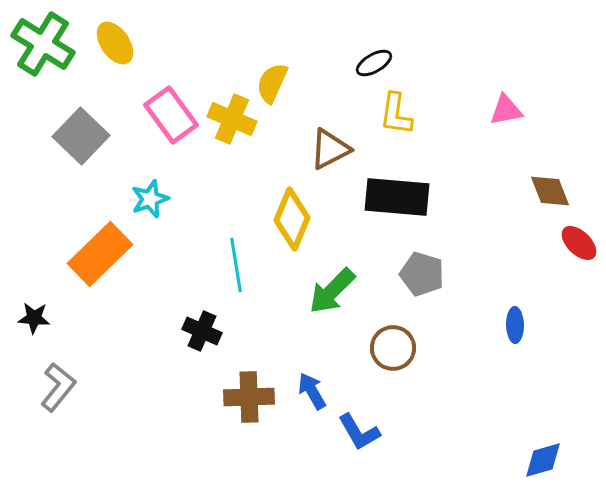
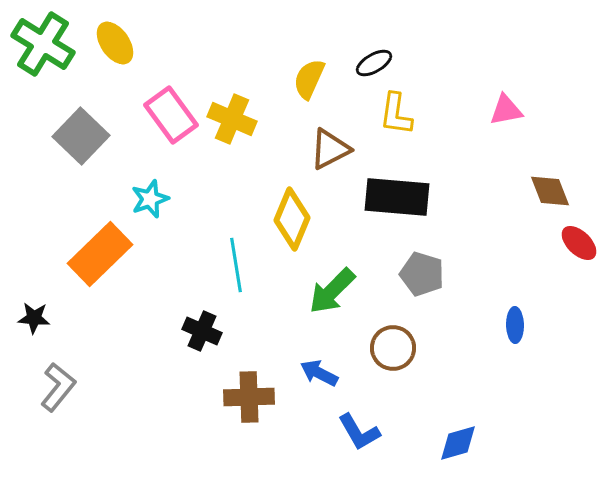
yellow semicircle: moved 37 px right, 4 px up
blue arrow: moved 7 px right, 18 px up; rotated 33 degrees counterclockwise
blue diamond: moved 85 px left, 17 px up
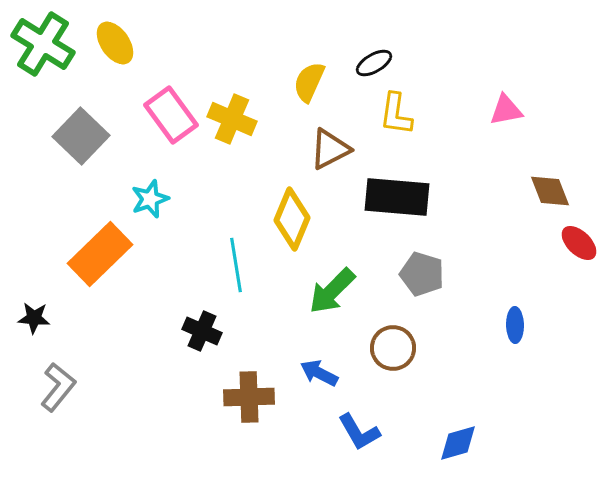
yellow semicircle: moved 3 px down
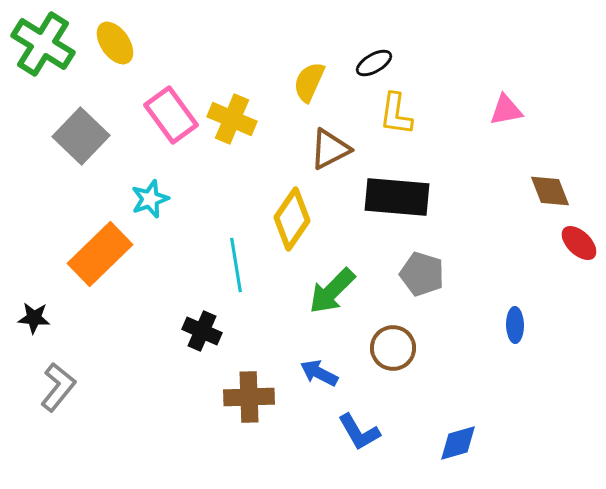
yellow diamond: rotated 12 degrees clockwise
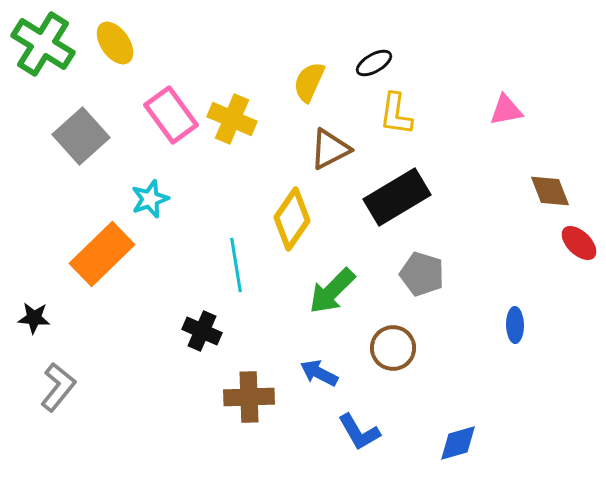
gray square: rotated 4 degrees clockwise
black rectangle: rotated 36 degrees counterclockwise
orange rectangle: moved 2 px right
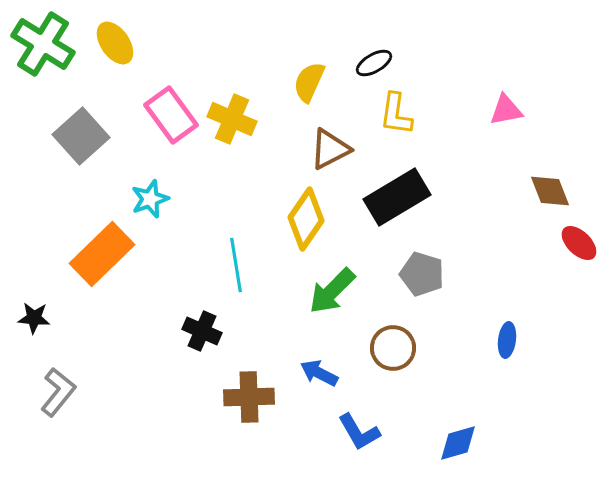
yellow diamond: moved 14 px right
blue ellipse: moved 8 px left, 15 px down; rotated 8 degrees clockwise
gray L-shape: moved 5 px down
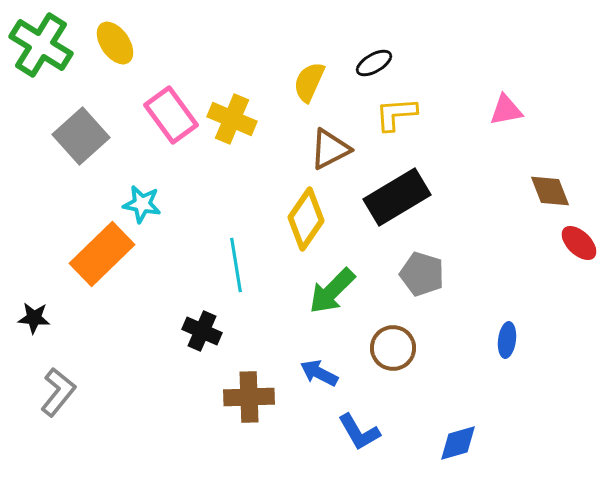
green cross: moved 2 px left, 1 px down
yellow L-shape: rotated 78 degrees clockwise
cyan star: moved 8 px left, 5 px down; rotated 30 degrees clockwise
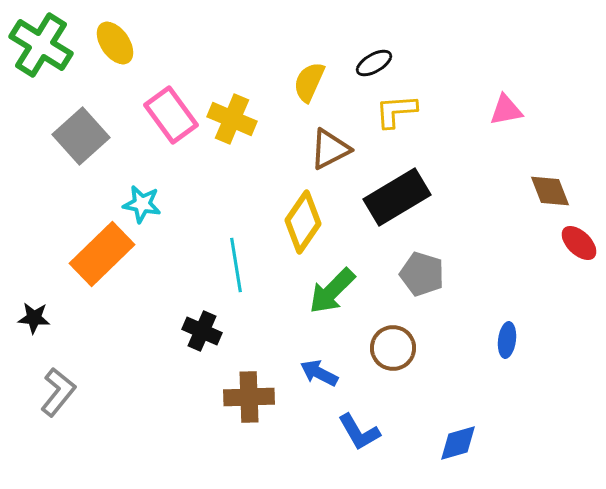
yellow L-shape: moved 3 px up
yellow diamond: moved 3 px left, 3 px down
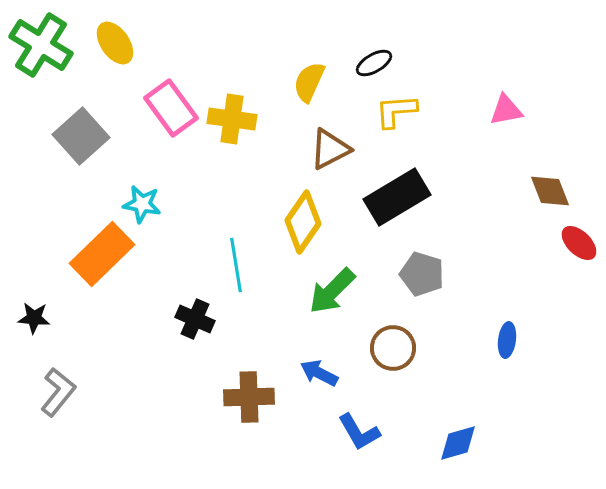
pink rectangle: moved 7 px up
yellow cross: rotated 15 degrees counterclockwise
black cross: moved 7 px left, 12 px up
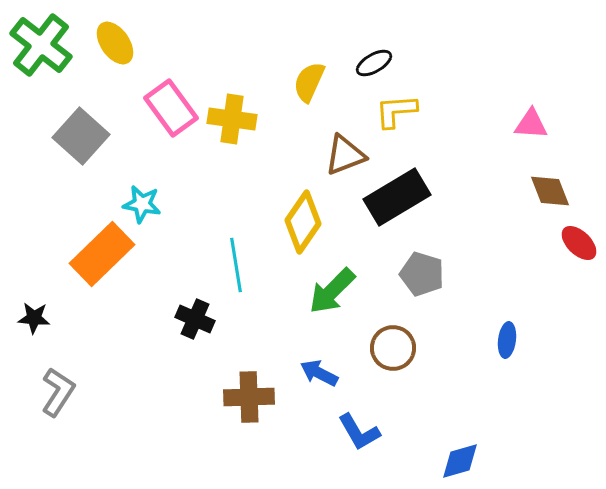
green cross: rotated 6 degrees clockwise
pink triangle: moved 25 px right, 14 px down; rotated 15 degrees clockwise
gray square: rotated 6 degrees counterclockwise
brown triangle: moved 15 px right, 6 px down; rotated 6 degrees clockwise
gray L-shape: rotated 6 degrees counterclockwise
blue diamond: moved 2 px right, 18 px down
